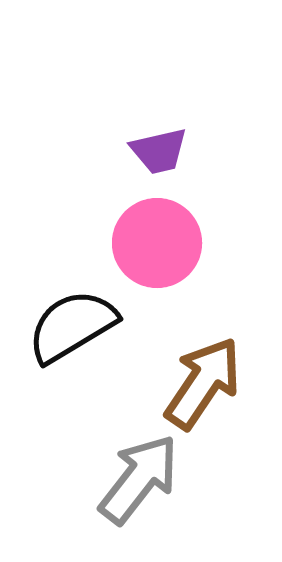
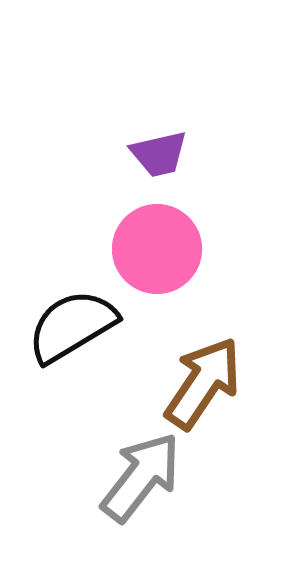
purple trapezoid: moved 3 px down
pink circle: moved 6 px down
gray arrow: moved 2 px right, 2 px up
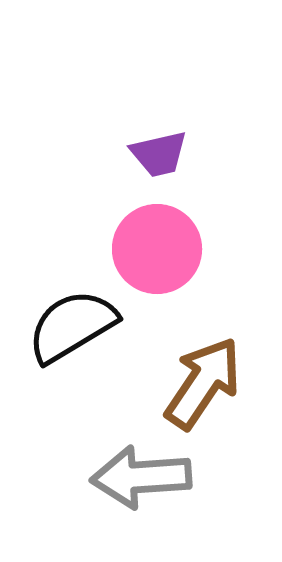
gray arrow: rotated 132 degrees counterclockwise
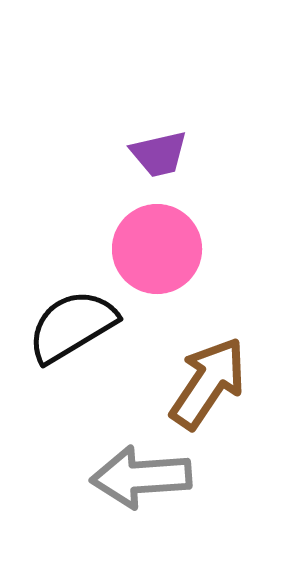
brown arrow: moved 5 px right
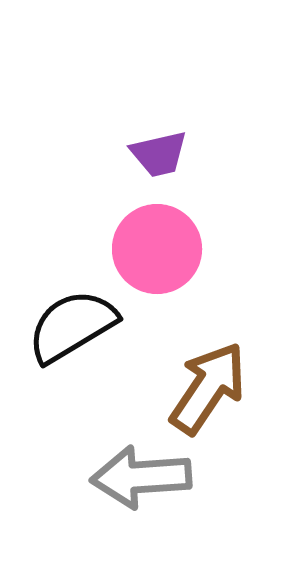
brown arrow: moved 5 px down
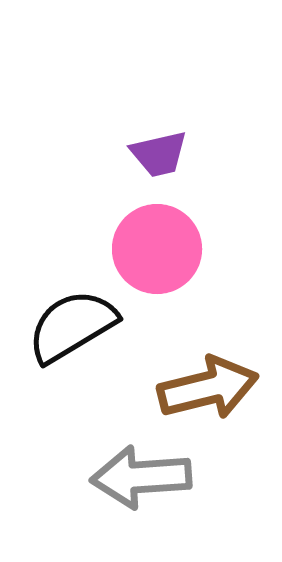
brown arrow: rotated 42 degrees clockwise
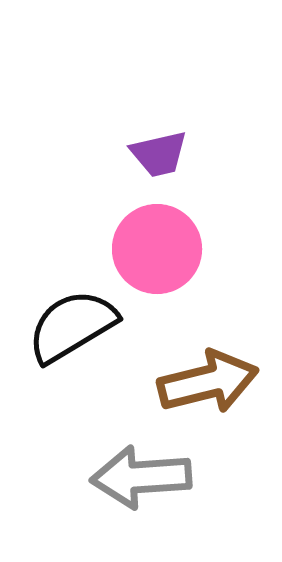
brown arrow: moved 6 px up
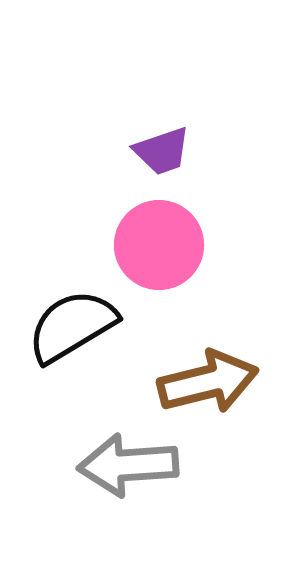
purple trapezoid: moved 3 px right, 3 px up; rotated 6 degrees counterclockwise
pink circle: moved 2 px right, 4 px up
gray arrow: moved 13 px left, 12 px up
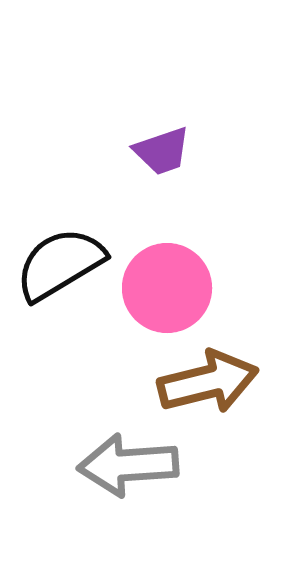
pink circle: moved 8 px right, 43 px down
black semicircle: moved 12 px left, 62 px up
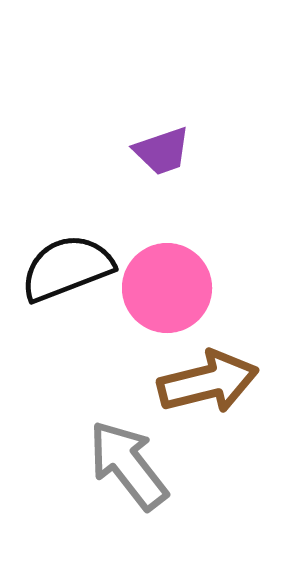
black semicircle: moved 7 px right, 4 px down; rotated 10 degrees clockwise
gray arrow: rotated 56 degrees clockwise
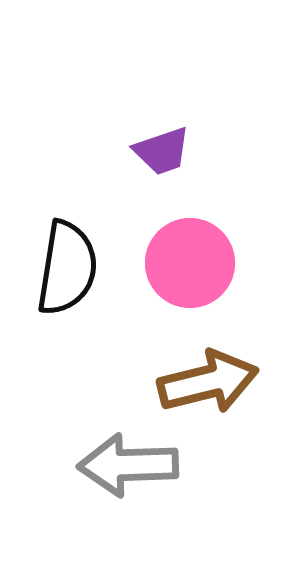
black semicircle: rotated 120 degrees clockwise
pink circle: moved 23 px right, 25 px up
gray arrow: rotated 54 degrees counterclockwise
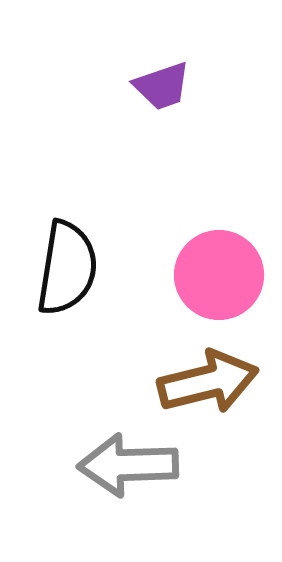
purple trapezoid: moved 65 px up
pink circle: moved 29 px right, 12 px down
